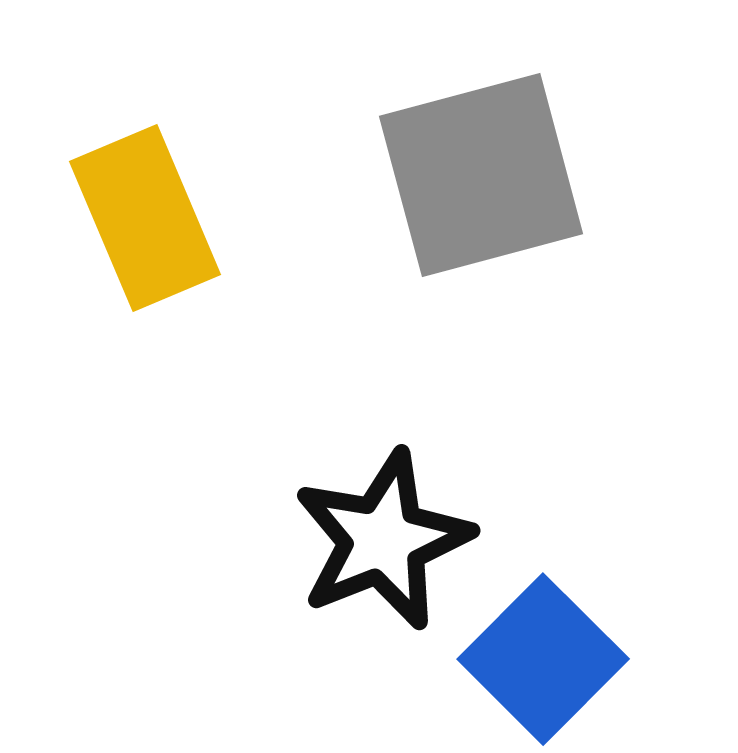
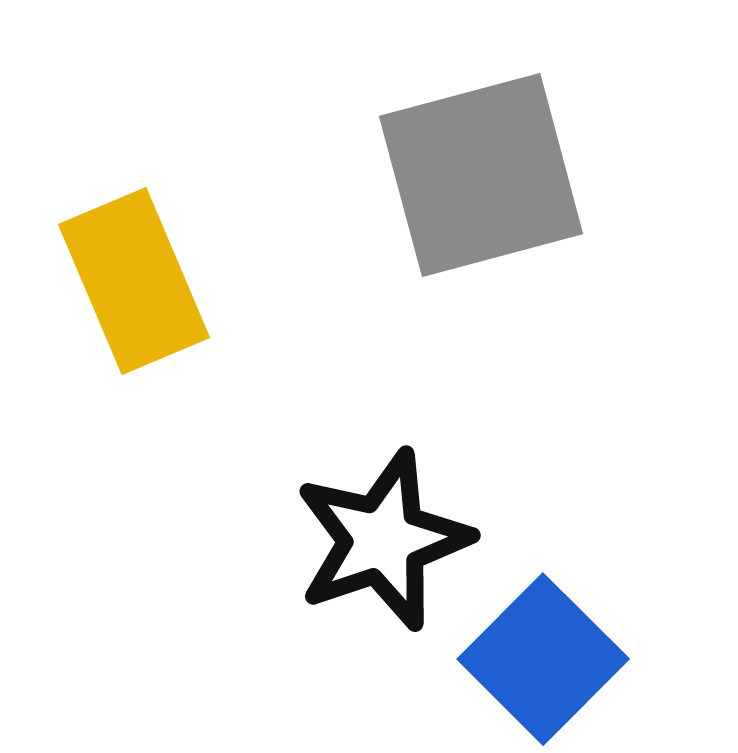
yellow rectangle: moved 11 px left, 63 px down
black star: rotated 3 degrees clockwise
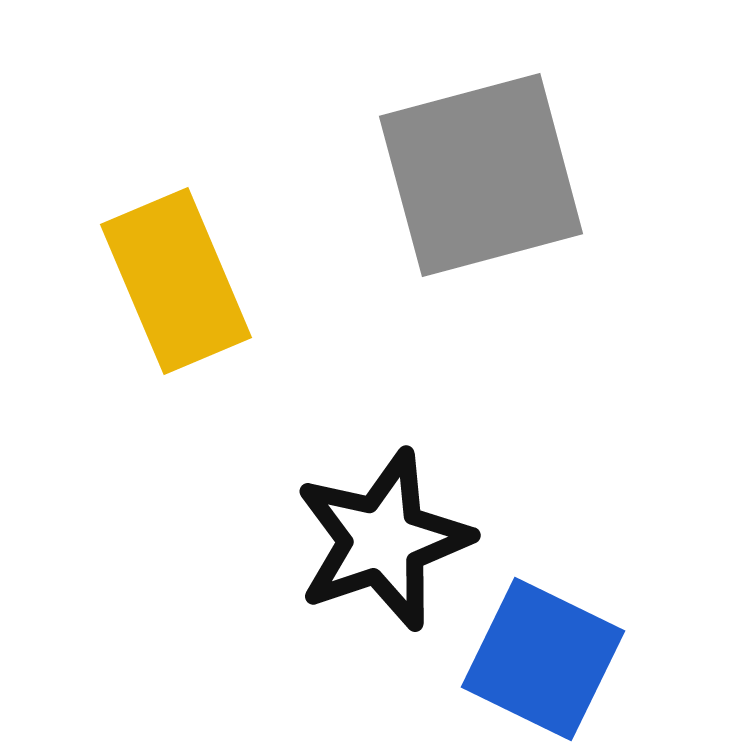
yellow rectangle: moved 42 px right
blue square: rotated 19 degrees counterclockwise
